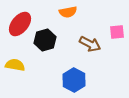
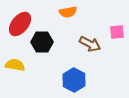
black hexagon: moved 3 px left, 2 px down; rotated 15 degrees clockwise
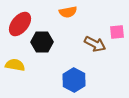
brown arrow: moved 5 px right
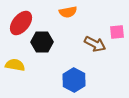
red ellipse: moved 1 px right, 1 px up
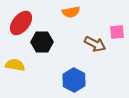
orange semicircle: moved 3 px right
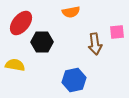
brown arrow: rotated 55 degrees clockwise
blue hexagon: rotated 20 degrees clockwise
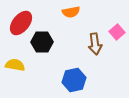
pink square: rotated 35 degrees counterclockwise
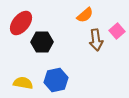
orange semicircle: moved 14 px right, 3 px down; rotated 30 degrees counterclockwise
pink square: moved 1 px up
brown arrow: moved 1 px right, 4 px up
yellow semicircle: moved 8 px right, 18 px down
blue hexagon: moved 18 px left
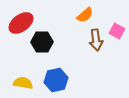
red ellipse: rotated 15 degrees clockwise
pink square: rotated 21 degrees counterclockwise
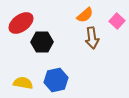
pink square: moved 10 px up; rotated 14 degrees clockwise
brown arrow: moved 4 px left, 2 px up
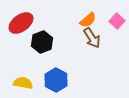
orange semicircle: moved 3 px right, 5 px down
brown arrow: rotated 25 degrees counterclockwise
black hexagon: rotated 20 degrees counterclockwise
blue hexagon: rotated 20 degrees counterclockwise
